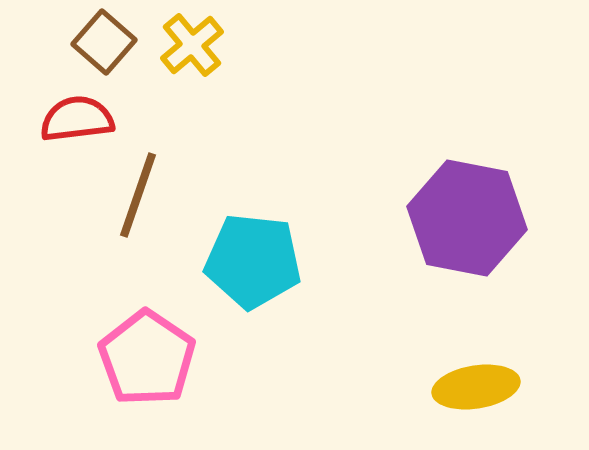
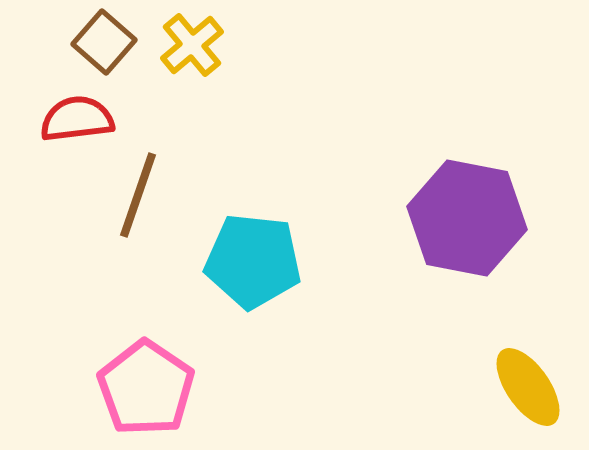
pink pentagon: moved 1 px left, 30 px down
yellow ellipse: moved 52 px right; rotated 64 degrees clockwise
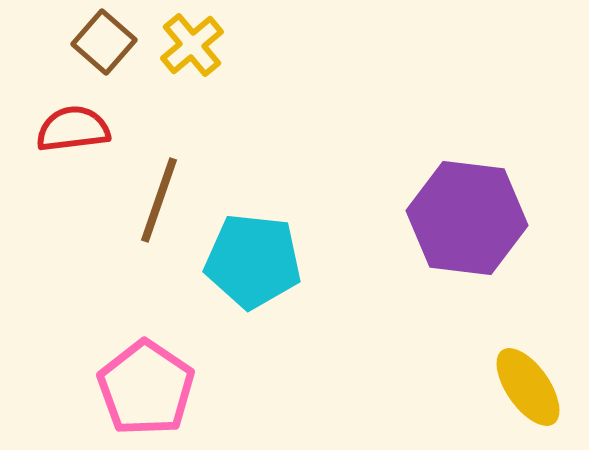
red semicircle: moved 4 px left, 10 px down
brown line: moved 21 px right, 5 px down
purple hexagon: rotated 4 degrees counterclockwise
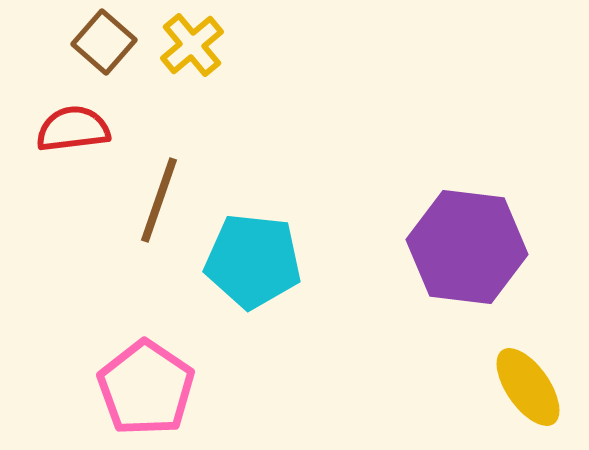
purple hexagon: moved 29 px down
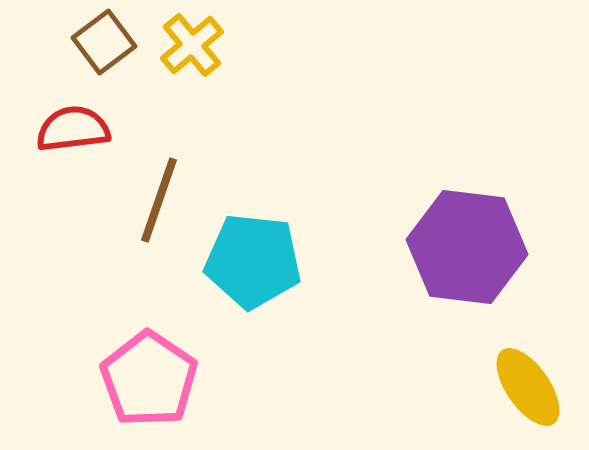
brown square: rotated 12 degrees clockwise
pink pentagon: moved 3 px right, 9 px up
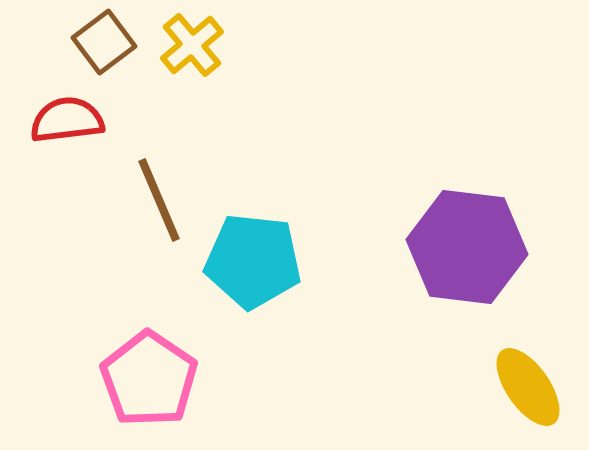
red semicircle: moved 6 px left, 9 px up
brown line: rotated 42 degrees counterclockwise
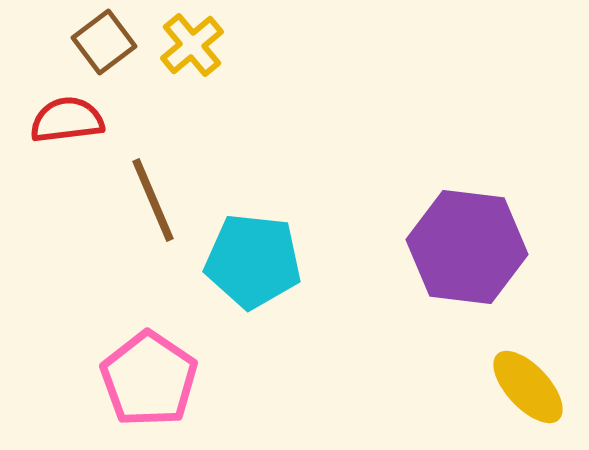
brown line: moved 6 px left
yellow ellipse: rotated 8 degrees counterclockwise
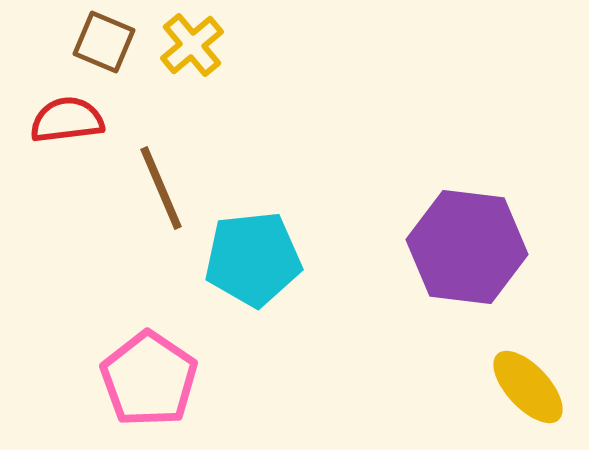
brown square: rotated 30 degrees counterclockwise
brown line: moved 8 px right, 12 px up
cyan pentagon: moved 2 px up; rotated 12 degrees counterclockwise
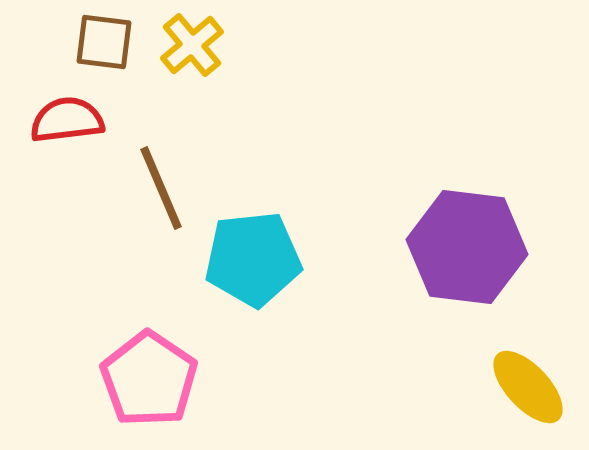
brown square: rotated 16 degrees counterclockwise
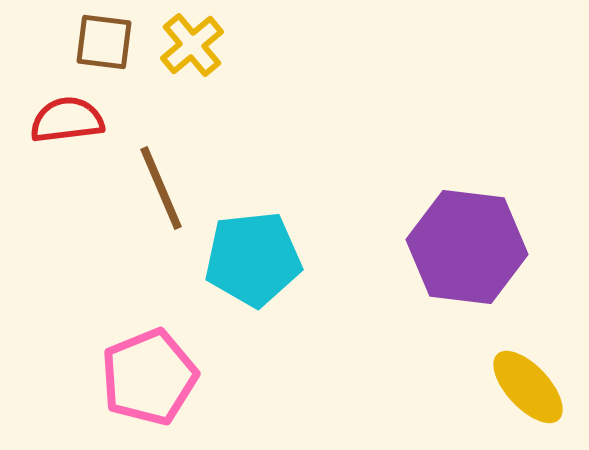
pink pentagon: moved 2 px up; rotated 16 degrees clockwise
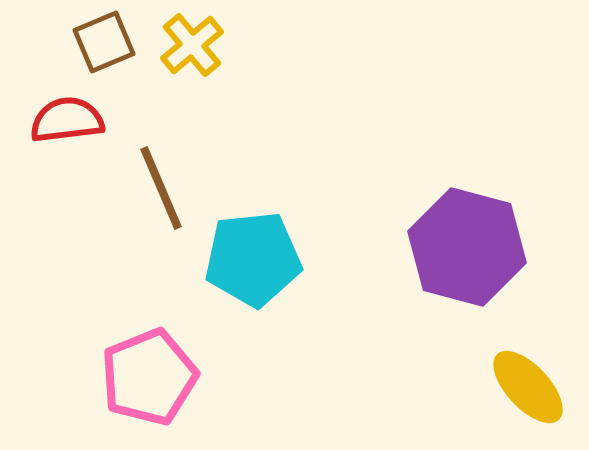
brown square: rotated 30 degrees counterclockwise
purple hexagon: rotated 8 degrees clockwise
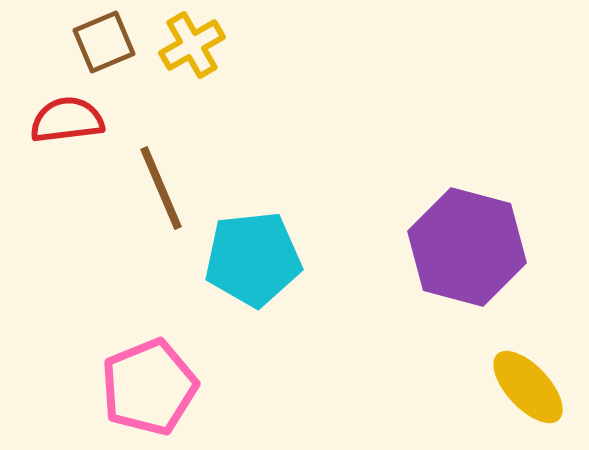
yellow cross: rotated 10 degrees clockwise
pink pentagon: moved 10 px down
